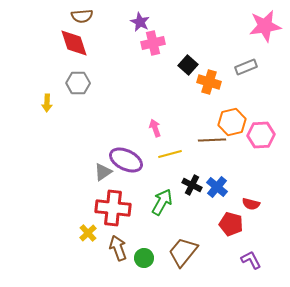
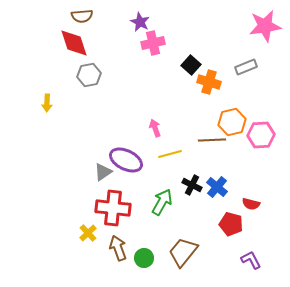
black square: moved 3 px right
gray hexagon: moved 11 px right, 8 px up; rotated 10 degrees counterclockwise
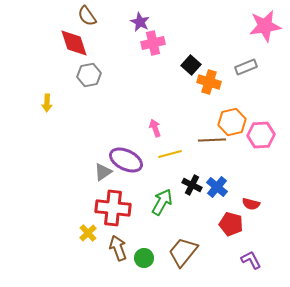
brown semicircle: moved 5 px right; rotated 60 degrees clockwise
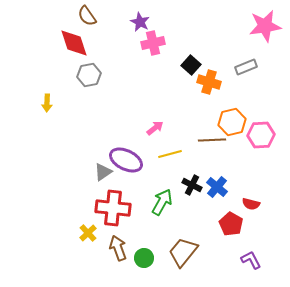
pink arrow: rotated 72 degrees clockwise
red pentagon: rotated 15 degrees clockwise
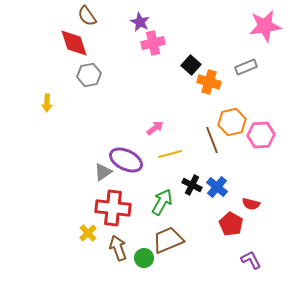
brown line: rotated 72 degrees clockwise
brown trapezoid: moved 15 px left, 12 px up; rotated 28 degrees clockwise
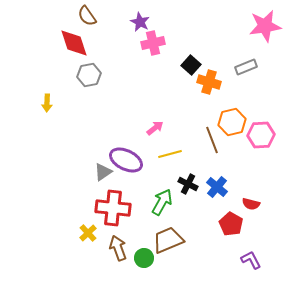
black cross: moved 4 px left, 1 px up
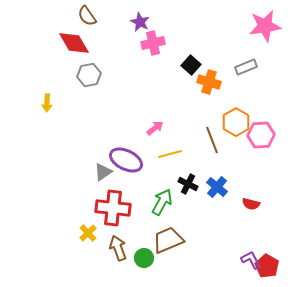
red diamond: rotated 12 degrees counterclockwise
orange hexagon: moved 4 px right; rotated 16 degrees counterclockwise
red pentagon: moved 36 px right, 42 px down
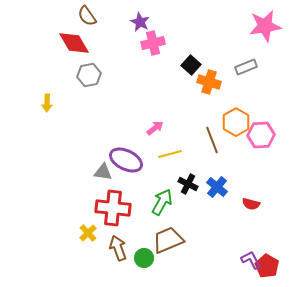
gray triangle: rotated 42 degrees clockwise
